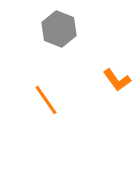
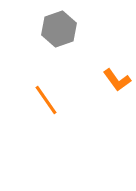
gray hexagon: rotated 20 degrees clockwise
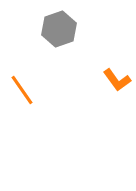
orange line: moved 24 px left, 10 px up
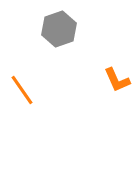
orange L-shape: rotated 12 degrees clockwise
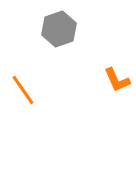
orange line: moved 1 px right
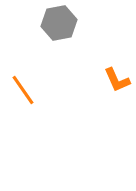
gray hexagon: moved 6 px up; rotated 8 degrees clockwise
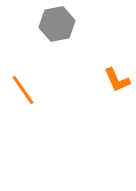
gray hexagon: moved 2 px left, 1 px down
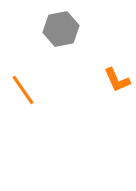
gray hexagon: moved 4 px right, 5 px down
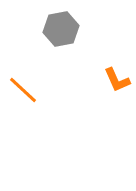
orange line: rotated 12 degrees counterclockwise
